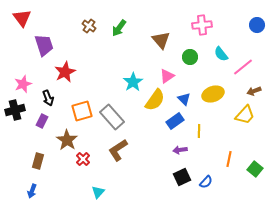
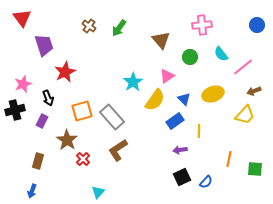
green square: rotated 35 degrees counterclockwise
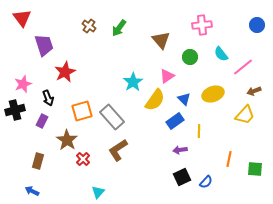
blue arrow: rotated 96 degrees clockwise
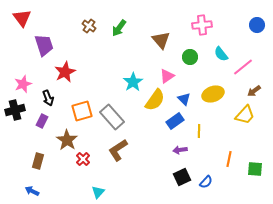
brown arrow: rotated 16 degrees counterclockwise
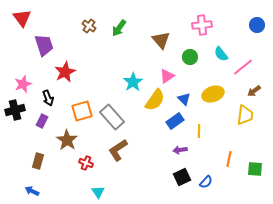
yellow trapezoid: rotated 35 degrees counterclockwise
red cross: moved 3 px right, 4 px down; rotated 24 degrees counterclockwise
cyan triangle: rotated 16 degrees counterclockwise
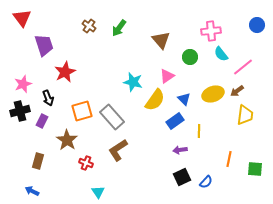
pink cross: moved 9 px right, 6 px down
cyan star: rotated 24 degrees counterclockwise
brown arrow: moved 17 px left
black cross: moved 5 px right, 1 px down
